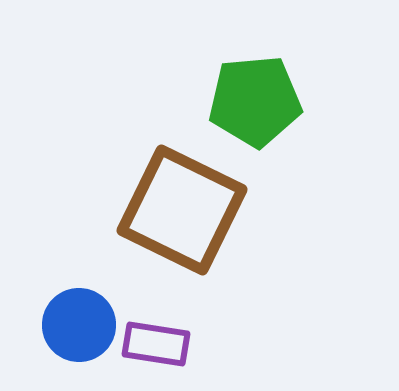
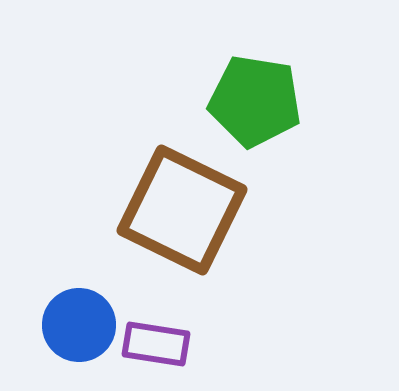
green pentagon: rotated 14 degrees clockwise
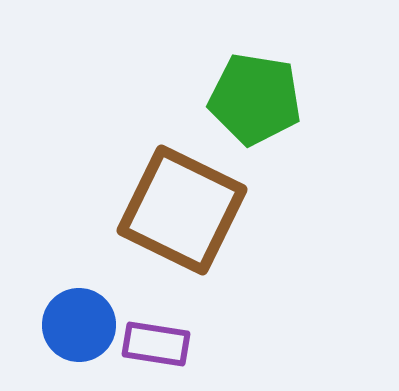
green pentagon: moved 2 px up
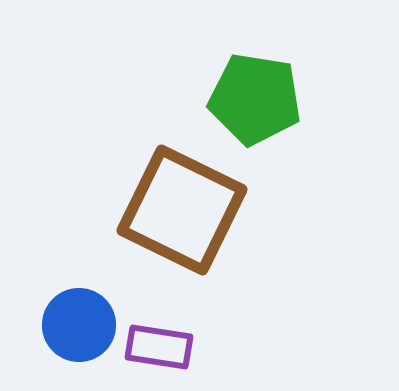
purple rectangle: moved 3 px right, 3 px down
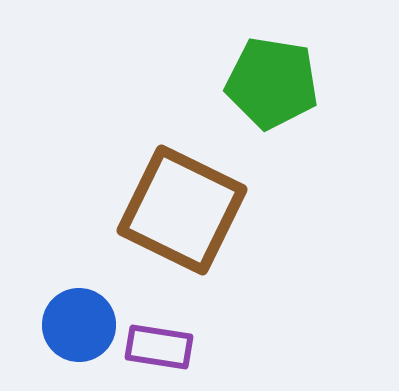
green pentagon: moved 17 px right, 16 px up
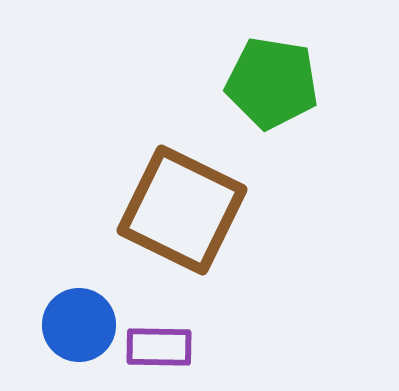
purple rectangle: rotated 8 degrees counterclockwise
